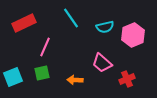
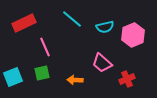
cyan line: moved 1 px right, 1 px down; rotated 15 degrees counterclockwise
pink line: rotated 48 degrees counterclockwise
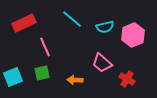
red cross: rotated 35 degrees counterclockwise
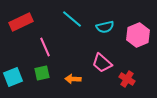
red rectangle: moved 3 px left, 1 px up
pink hexagon: moved 5 px right
orange arrow: moved 2 px left, 1 px up
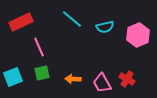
pink line: moved 6 px left
pink trapezoid: moved 20 px down; rotated 20 degrees clockwise
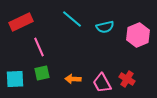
cyan square: moved 2 px right, 2 px down; rotated 18 degrees clockwise
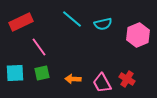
cyan semicircle: moved 2 px left, 3 px up
pink line: rotated 12 degrees counterclockwise
cyan square: moved 6 px up
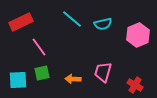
cyan square: moved 3 px right, 7 px down
red cross: moved 8 px right, 6 px down
pink trapezoid: moved 1 px right, 11 px up; rotated 45 degrees clockwise
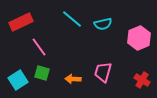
pink hexagon: moved 1 px right, 3 px down
green square: rotated 28 degrees clockwise
cyan square: rotated 30 degrees counterclockwise
red cross: moved 7 px right, 5 px up
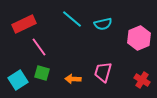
red rectangle: moved 3 px right, 2 px down
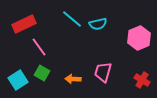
cyan semicircle: moved 5 px left
green square: rotated 14 degrees clockwise
